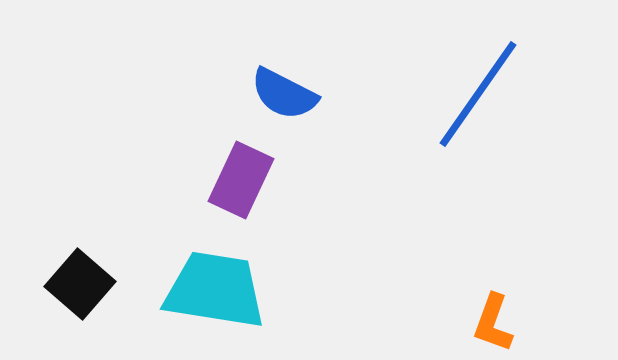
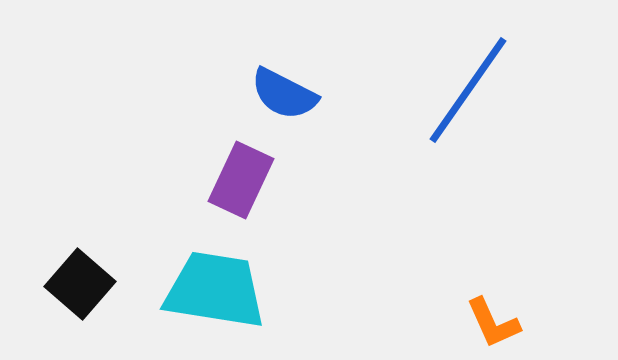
blue line: moved 10 px left, 4 px up
orange L-shape: rotated 44 degrees counterclockwise
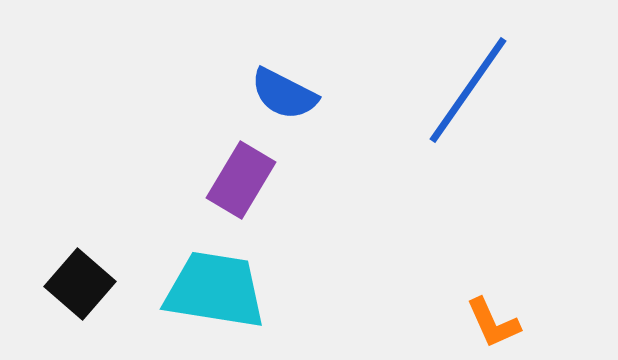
purple rectangle: rotated 6 degrees clockwise
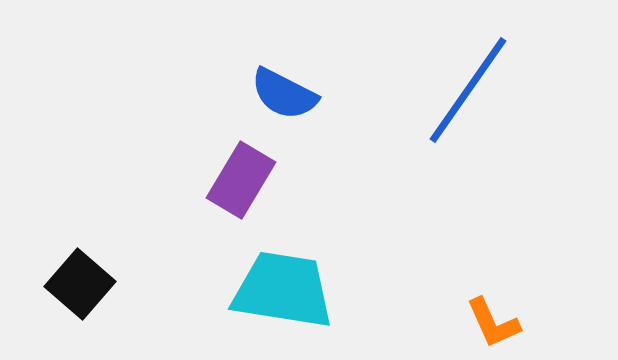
cyan trapezoid: moved 68 px right
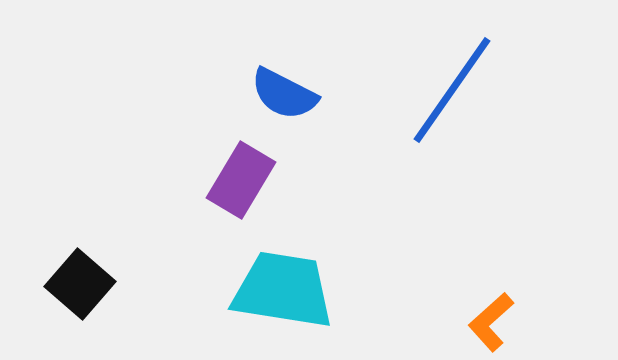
blue line: moved 16 px left
orange L-shape: moved 2 px left, 1 px up; rotated 72 degrees clockwise
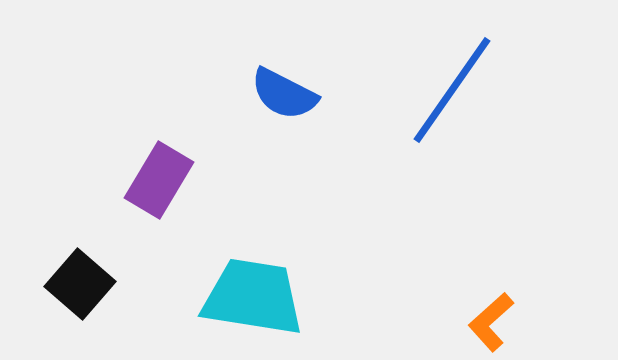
purple rectangle: moved 82 px left
cyan trapezoid: moved 30 px left, 7 px down
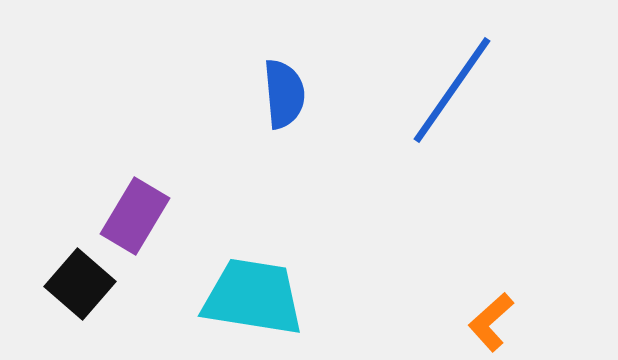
blue semicircle: rotated 122 degrees counterclockwise
purple rectangle: moved 24 px left, 36 px down
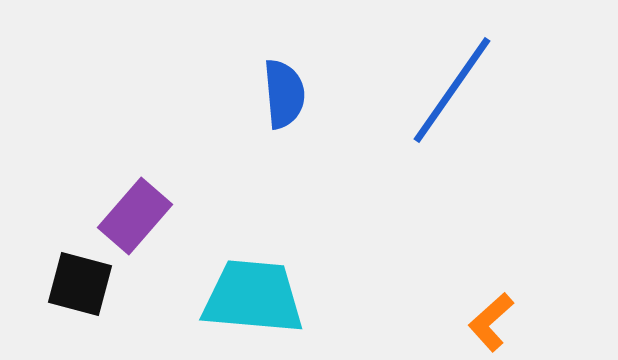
purple rectangle: rotated 10 degrees clockwise
black square: rotated 26 degrees counterclockwise
cyan trapezoid: rotated 4 degrees counterclockwise
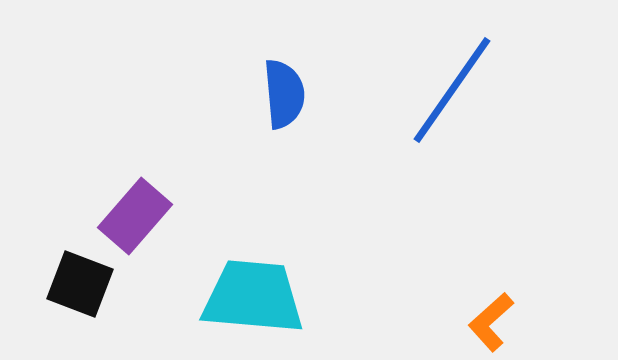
black square: rotated 6 degrees clockwise
